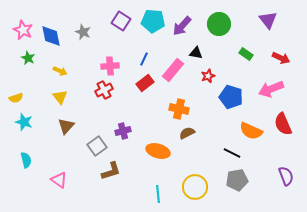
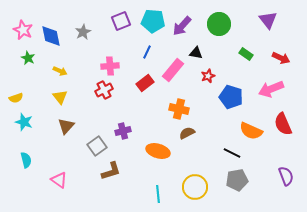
purple square: rotated 36 degrees clockwise
gray star: rotated 21 degrees clockwise
blue line: moved 3 px right, 7 px up
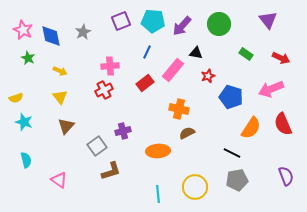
orange semicircle: moved 3 px up; rotated 80 degrees counterclockwise
orange ellipse: rotated 20 degrees counterclockwise
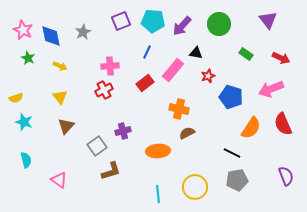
yellow arrow: moved 5 px up
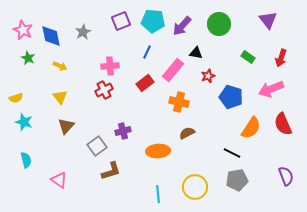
green rectangle: moved 2 px right, 3 px down
red arrow: rotated 84 degrees clockwise
orange cross: moved 7 px up
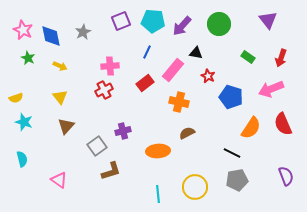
red star: rotated 24 degrees counterclockwise
cyan semicircle: moved 4 px left, 1 px up
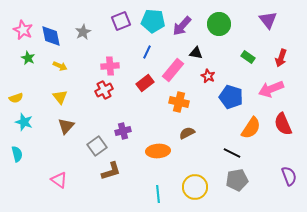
cyan semicircle: moved 5 px left, 5 px up
purple semicircle: moved 3 px right
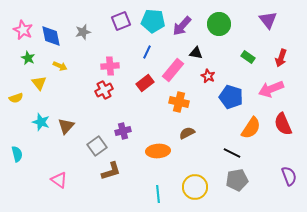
gray star: rotated 14 degrees clockwise
yellow triangle: moved 21 px left, 14 px up
cyan star: moved 17 px right
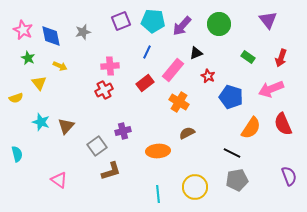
black triangle: rotated 32 degrees counterclockwise
orange cross: rotated 18 degrees clockwise
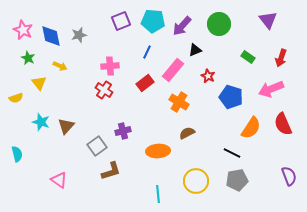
gray star: moved 4 px left, 3 px down
black triangle: moved 1 px left, 3 px up
red cross: rotated 30 degrees counterclockwise
yellow circle: moved 1 px right, 6 px up
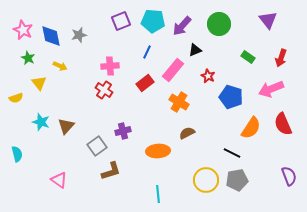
yellow circle: moved 10 px right, 1 px up
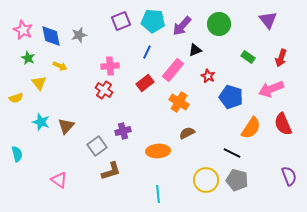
gray pentagon: rotated 25 degrees clockwise
